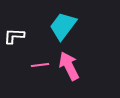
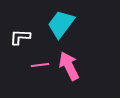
cyan trapezoid: moved 2 px left, 2 px up
white L-shape: moved 6 px right, 1 px down
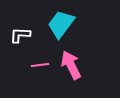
white L-shape: moved 2 px up
pink arrow: moved 2 px right, 1 px up
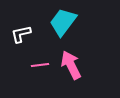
cyan trapezoid: moved 2 px right, 2 px up
white L-shape: moved 1 px right, 1 px up; rotated 15 degrees counterclockwise
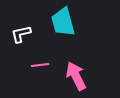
cyan trapezoid: rotated 52 degrees counterclockwise
pink arrow: moved 5 px right, 11 px down
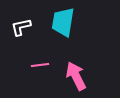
cyan trapezoid: rotated 24 degrees clockwise
white L-shape: moved 7 px up
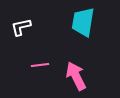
cyan trapezoid: moved 20 px right
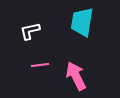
cyan trapezoid: moved 1 px left
white L-shape: moved 9 px right, 4 px down
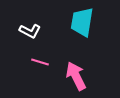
white L-shape: rotated 140 degrees counterclockwise
pink line: moved 3 px up; rotated 24 degrees clockwise
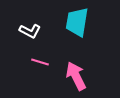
cyan trapezoid: moved 5 px left
